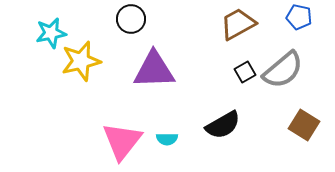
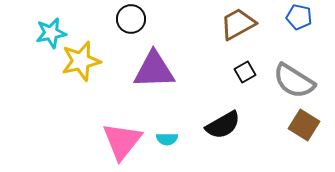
gray semicircle: moved 11 px right, 11 px down; rotated 72 degrees clockwise
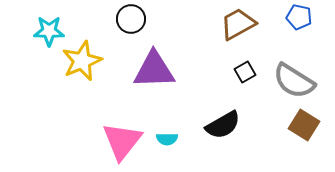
cyan star: moved 2 px left, 2 px up; rotated 12 degrees clockwise
yellow star: moved 1 px right; rotated 9 degrees counterclockwise
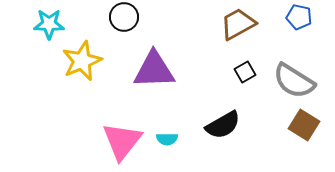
black circle: moved 7 px left, 2 px up
cyan star: moved 7 px up
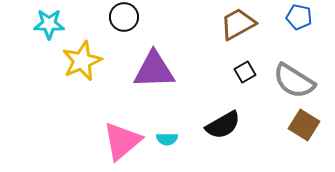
pink triangle: rotated 12 degrees clockwise
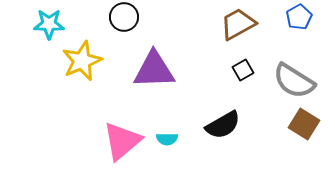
blue pentagon: rotated 30 degrees clockwise
black square: moved 2 px left, 2 px up
brown square: moved 1 px up
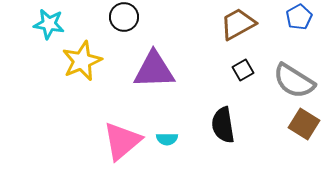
cyan star: rotated 8 degrees clockwise
black semicircle: rotated 111 degrees clockwise
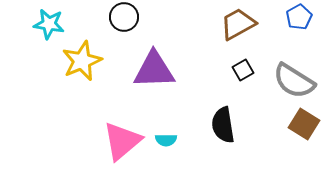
cyan semicircle: moved 1 px left, 1 px down
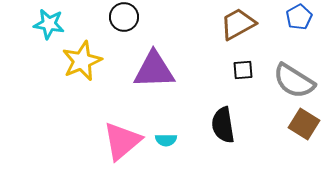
black square: rotated 25 degrees clockwise
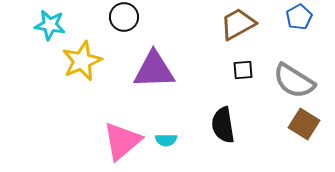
cyan star: moved 1 px right, 1 px down
